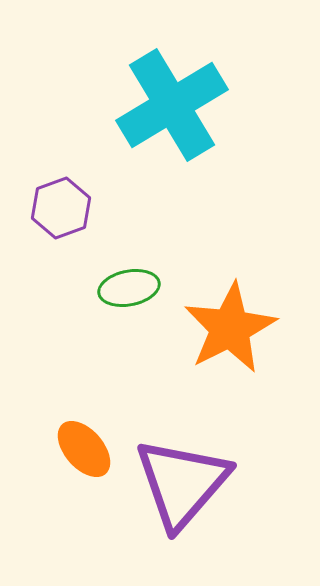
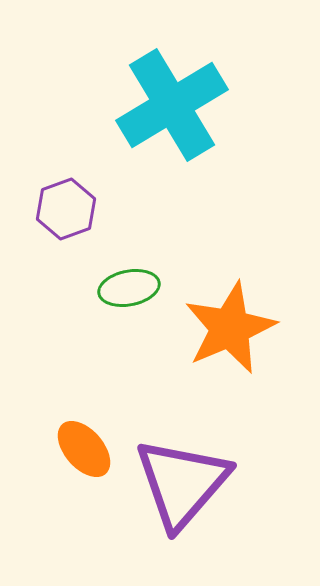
purple hexagon: moved 5 px right, 1 px down
orange star: rotated 4 degrees clockwise
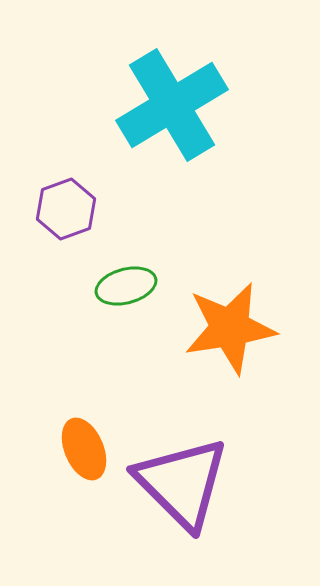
green ellipse: moved 3 px left, 2 px up; rotated 4 degrees counterclockwise
orange star: rotated 14 degrees clockwise
orange ellipse: rotated 18 degrees clockwise
purple triangle: rotated 26 degrees counterclockwise
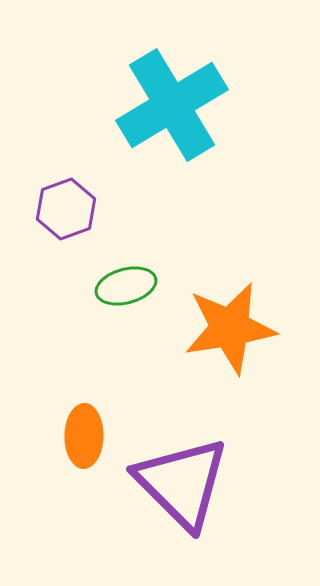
orange ellipse: moved 13 px up; rotated 24 degrees clockwise
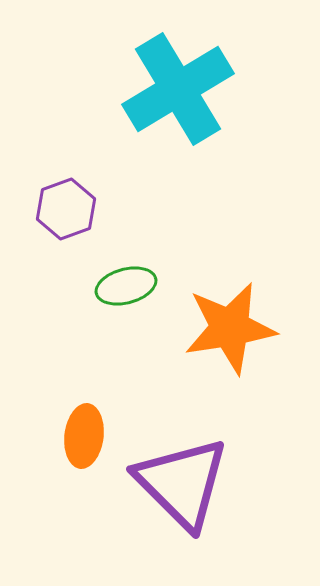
cyan cross: moved 6 px right, 16 px up
orange ellipse: rotated 6 degrees clockwise
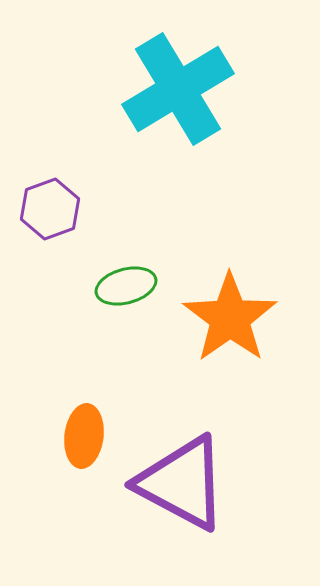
purple hexagon: moved 16 px left
orange star: moved 10 px up; rotated 26 degrees counterclockwise
purple triangle: rotated 17 degrees counterclockwise
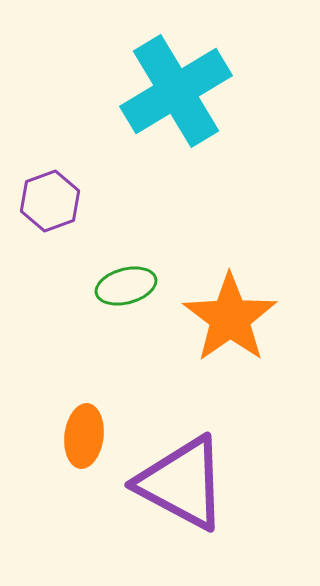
cyan cross: moved 2 px left, 2 px down
purple hexagon: moved 8 px up
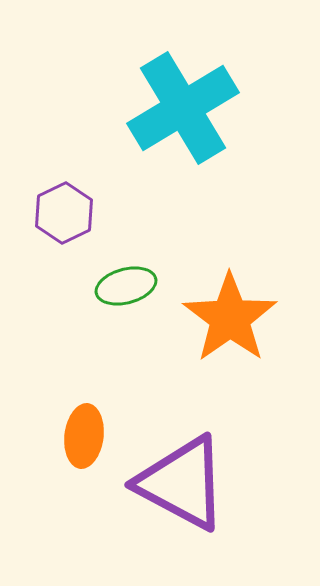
cyan cross: moved 7 px right, 17 px down
purple hexagon: moved 14 px right, 12 px down; rotated 6 degrees counterclockwise
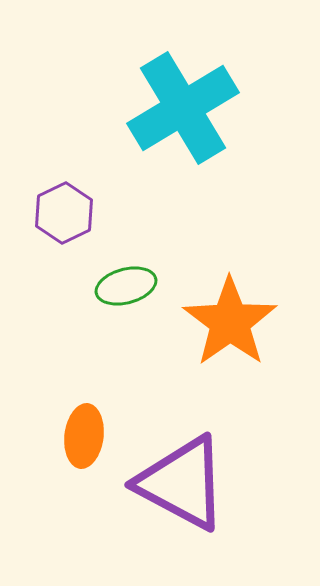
orange star: moved 4 px down
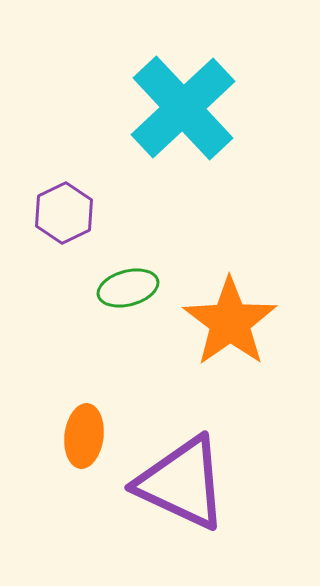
cyan cross: rotated 12 degrees counterclockwise
green ellipse: moved 2 px right, 2 px down
purple triangle: rotated 3 degrees counterclockwise
